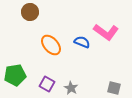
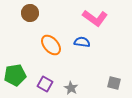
brown circle: moved 1 px down
pink L-shape: moved 11 px left, 14 px up
blue semicircle: rotated 14 degrees counterclockwise
purple square: moved 2 px left
gray square: moved 5 px up
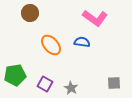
gray square: rotated 16 degrees counterclockwise
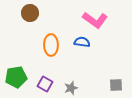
pink L-shape: moved 2 px down
orange ellipse: rotated 40 degrees clockwise
green pentagon: moved 1 px right, 2 px down
gray square: moved 2 px right, 2 px down
gray star: rotated 24 degrees clockwise
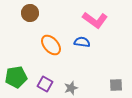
orange ellipse: rotated 40 degrees counterclockwise
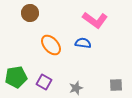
blue semicircle: moved 1 px right, 1 px down
purple square: moved 1 px left, 2 px up
gray star: moved 5 px right
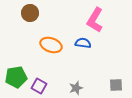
pink L-shape: rotated 85 degrees clockwise
orange ellipse: rotated 30 degrees counterclockwise
purple square: moved 5 px left, 4 px down
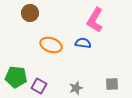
green pentagon: rotated 15 degrees clockwise
gray square: moved 4 px left, 1 px up
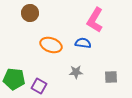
green pentagon: moved 2 px left, 2 px down
gray square: moved 1 px left, 7 px up
gray star: moved 16 px up; rotated 16 degrees clockwise
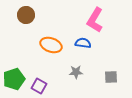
brown circle: moved 4 px left, 2 px down
green pentagon: rotated 25 degrees counterclockwise
